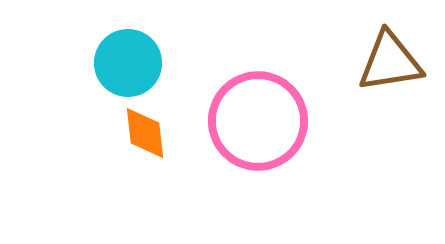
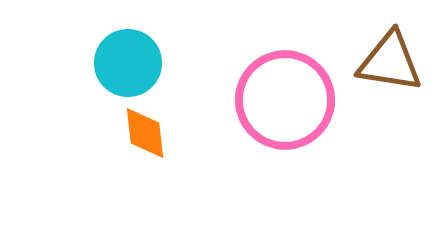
brown triangle: rotated 18 degrees clockwise
pink circle: moved 27 px right, 21 px up
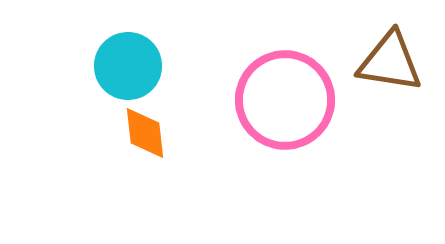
cyan circle: moved 3 px down
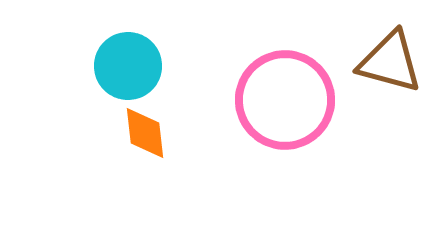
brown triangle: rotated 6 degrees clockwise
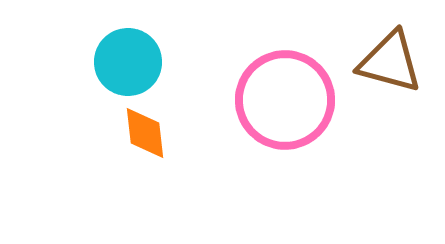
cyan circle: moved 4 px up
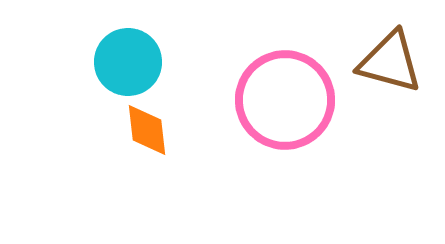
orange diamond: moved 2 px right, 3 px up
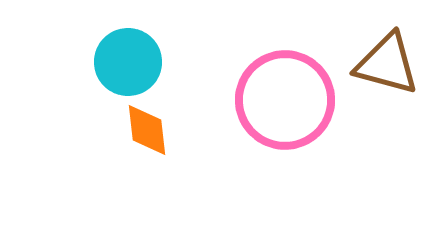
brown triangle: moved 3 px left, 2 px down
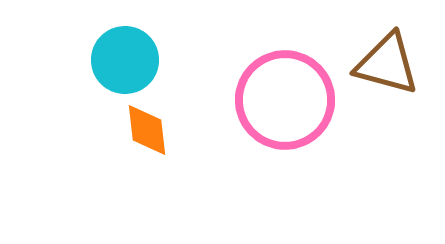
cyan circle: moved 3 px left, 2 px up
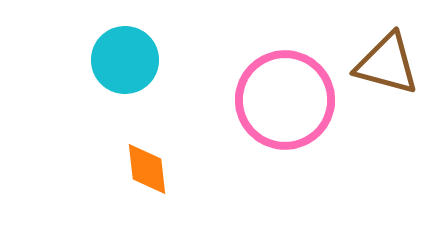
orange diamond: moved 39 px down
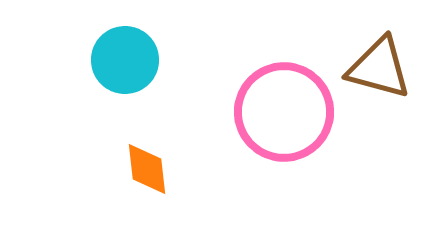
brown triangle: moved 8 px left, 4 px down
pink circle: moved 1 px left, 12 px down
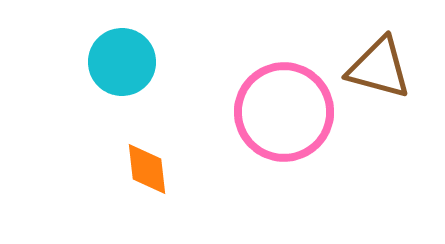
cyan circle: moved 3 px left, 2 px down
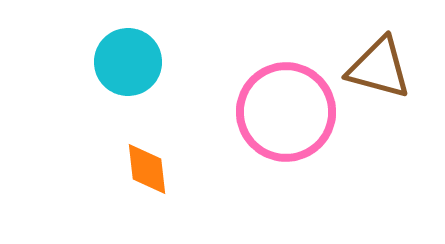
cyan circle: moved 6 px right
pink circle: moved 2 px right
